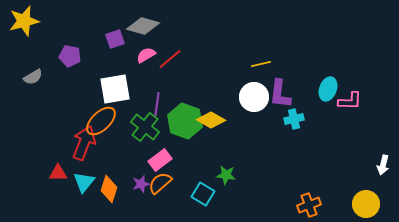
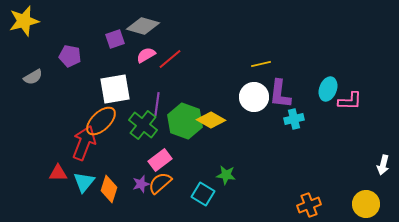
green cross: moved 2 px left, 2 px up
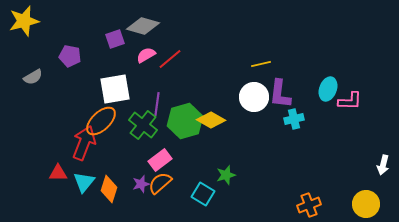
green hexagon: rotated 24 degrees clockwise
green star: rotated 24 degrees counterclockwise
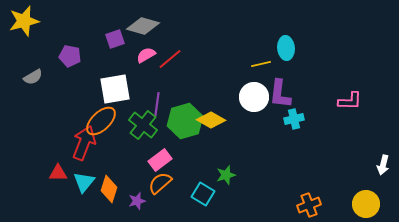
cyan ellipse: moved 42 px left, 41 px up; rotated 25 degrees counterclockwise
purple star: moved 4 px left, 17 px down
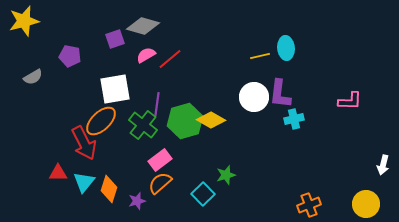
yellow line: moved 1 px left, 8 px up
red arrow: rotated 132 degrees clockwise
cyan square: rotated 15 degrees clockwise
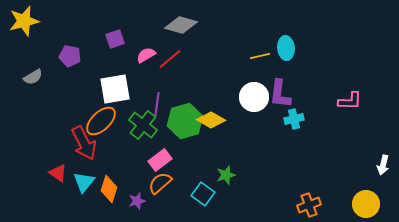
gray diamond: moved 38 px right, 1 px up
red triangle: rotated 36 degrees clockwise
cyan square: rotated 10 degrees counterclockwise
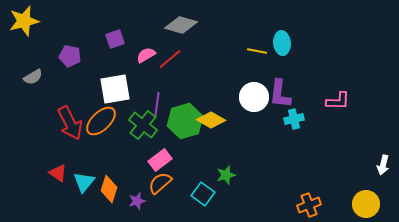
cyan ellipse: moved 4 px left, 5 px up
yellow line: moved 3 px left, 5 px up; rotated 24 degrees clockwise
pink L-shape: moved 12 px left
red arrow: moved 14 px left, 20 px up
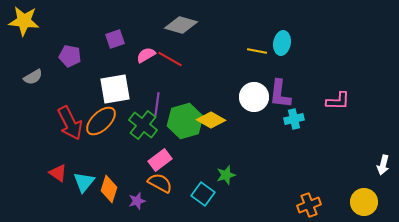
yellow star: rotated 20 degrees clockwise
cyan ellipse: rotated 15 degrees clockwise
red line: rotated 70 degrees clockwise
orange semicircle: rotated 70 degrees clockwise
yellow circle: moved 2 px left, 2 px up
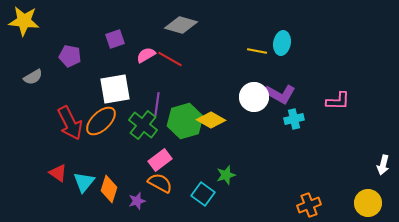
purple L-shape: rotated 68 degrees counterclockwise
yellow circle: moved 4 px right, 1 px down
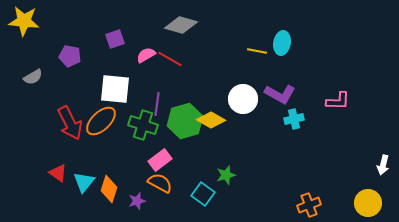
white square: rotated 16 degrees clockwise
white circle: moved 11 px left, 2 px down
green cross: rotated 20 degrees counterclockwise
